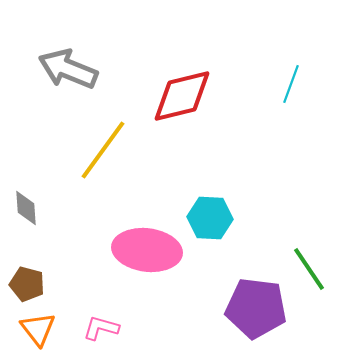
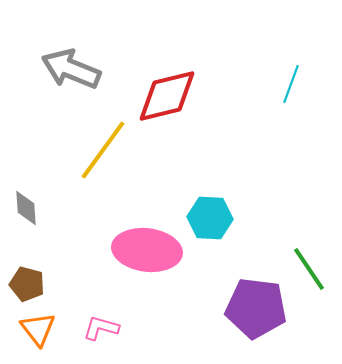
gray arrow: moved 3 px right
red diamond: moved 15 px left
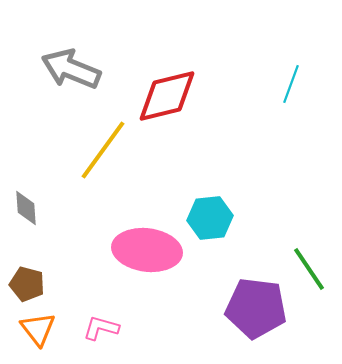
cyan hexagon: rotated 9 degrees counterclockwise
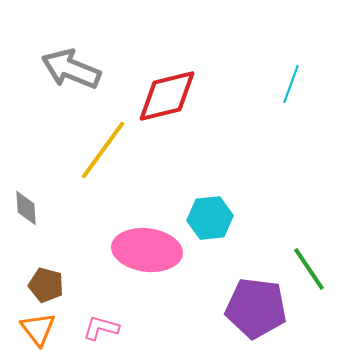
brown pentagon: moved 19 px right, 1 px down
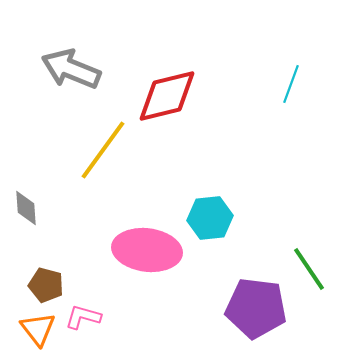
pink L-shape: moved 18 px left, 11 px up
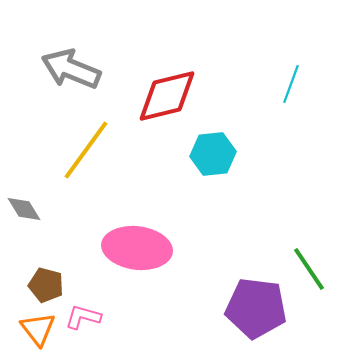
yellow line: moved 17 px left
gray diamond: moved 2 px left, 1 px down; rotated 27 degrees counterclockwise
cyan hexagon: moved 3 px right, 64 px up
pink ellipse: moved 10 px left, 2 px up
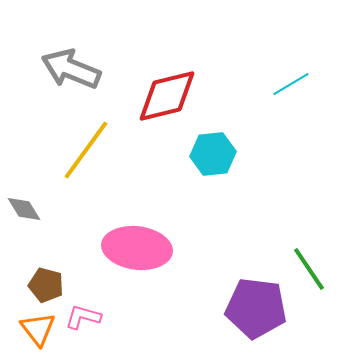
cyan line: rotated 39 degrees clockwise
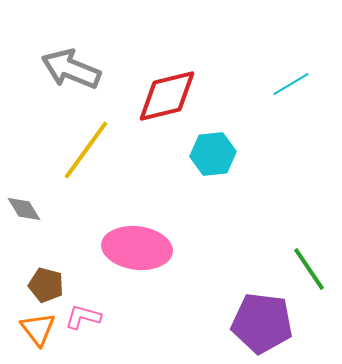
purple pentagon: moved 6 px right, 15 px down
